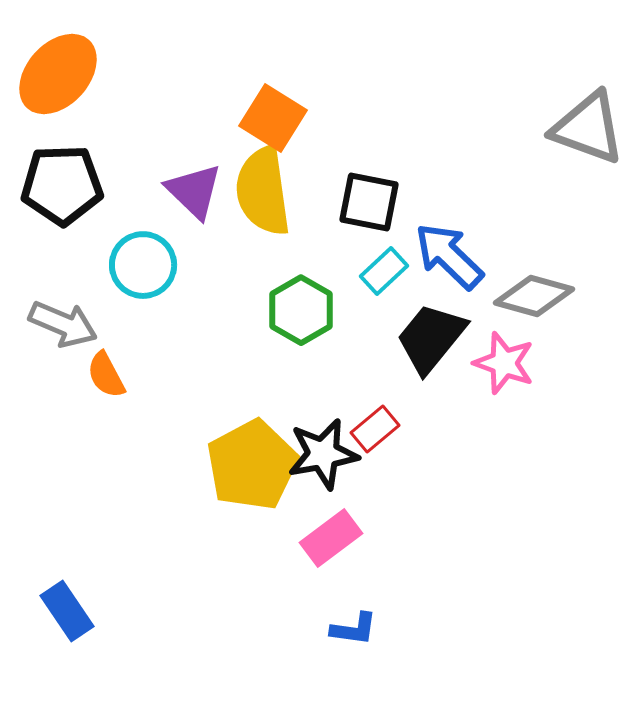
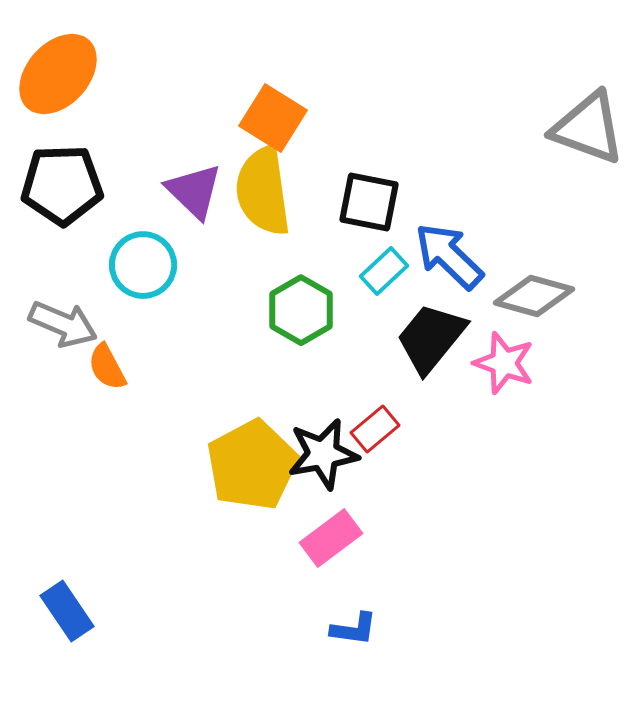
orange semicircle: moved 1 px right, 8 px up
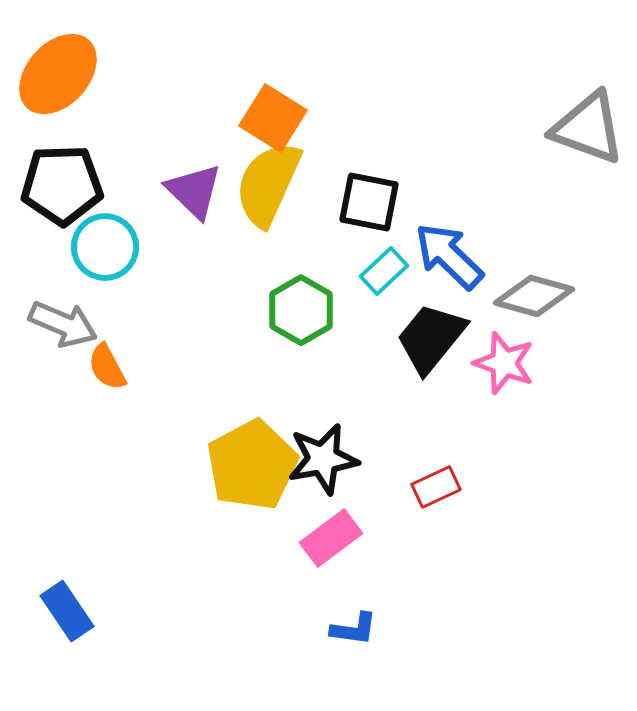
yellow semicircle: moved 5 px right, 7 px up; rotated 32 degrees clockwise
cyan circle: moved 38 px left, 18 px up
red rectangle: moved 61 px right, 58 px down; rotated 15 degrees clockwise
black star: moved 5 px down
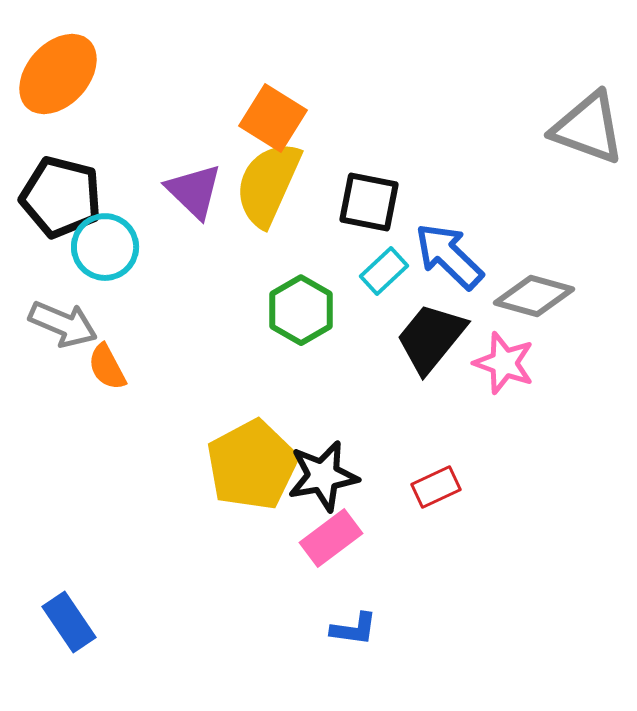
black pentagon: moved 1 px left, 12 px down; rotated 16 degrees clockwise
black star: moved 17 px down
blue rectangle: moved 2 px right, 11 px down
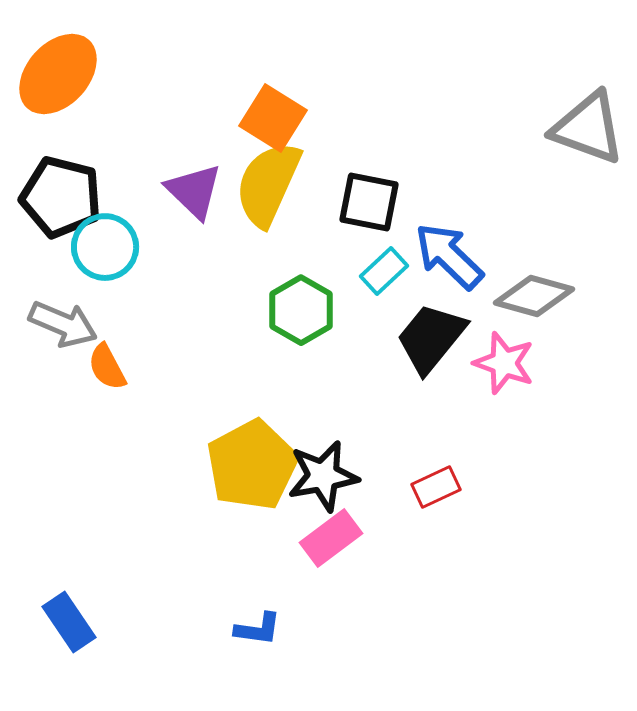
blue L-shape: moved 96 px left
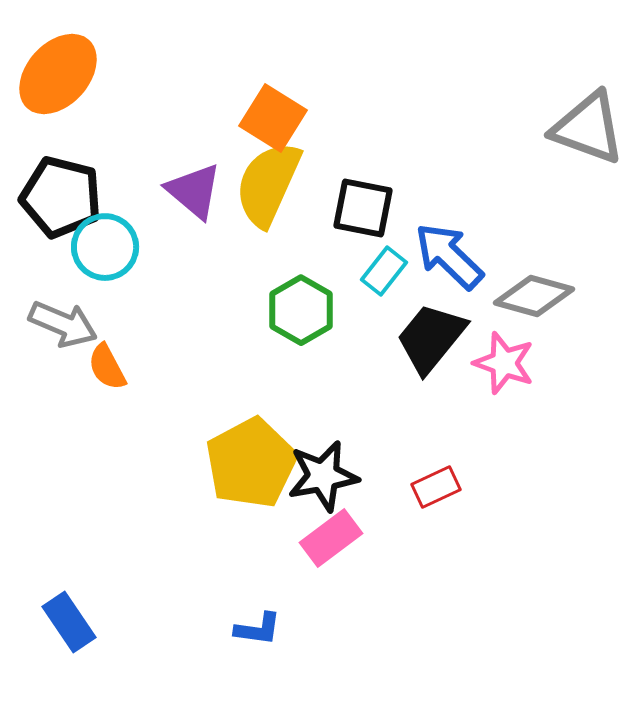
purple triangle: rotated 4 degrees counterclockwise
black square: moved 6 px left, 6 px down
cyan rectangle: rotated 9 degrees counterclockwise
yellow pentagon: moved 1 px left, 2 px up
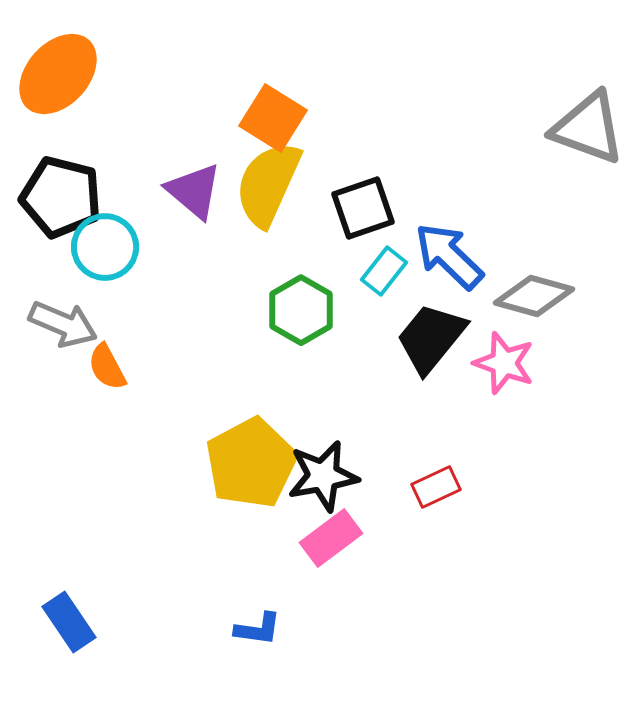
black square: rotated 30 degrees counterclockwise
